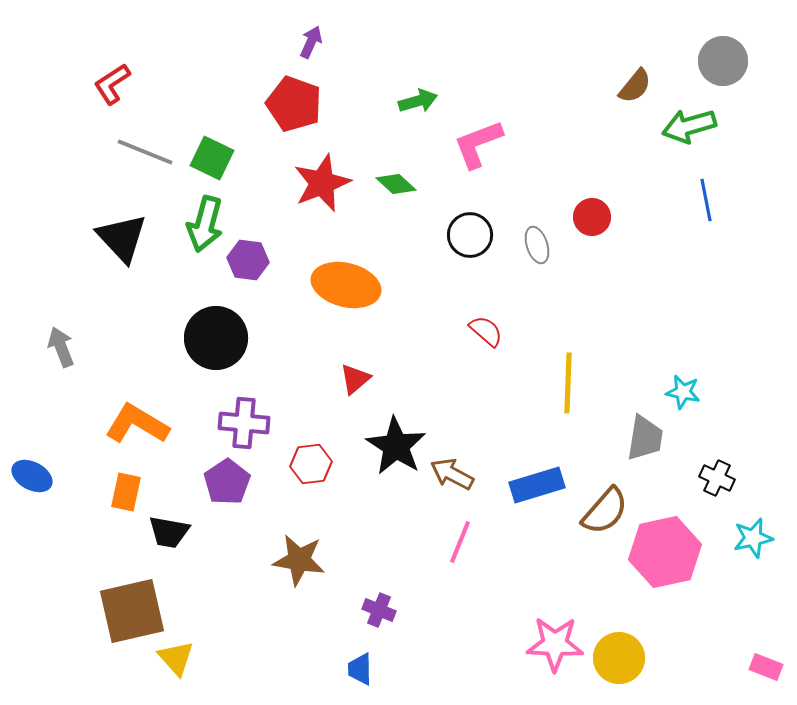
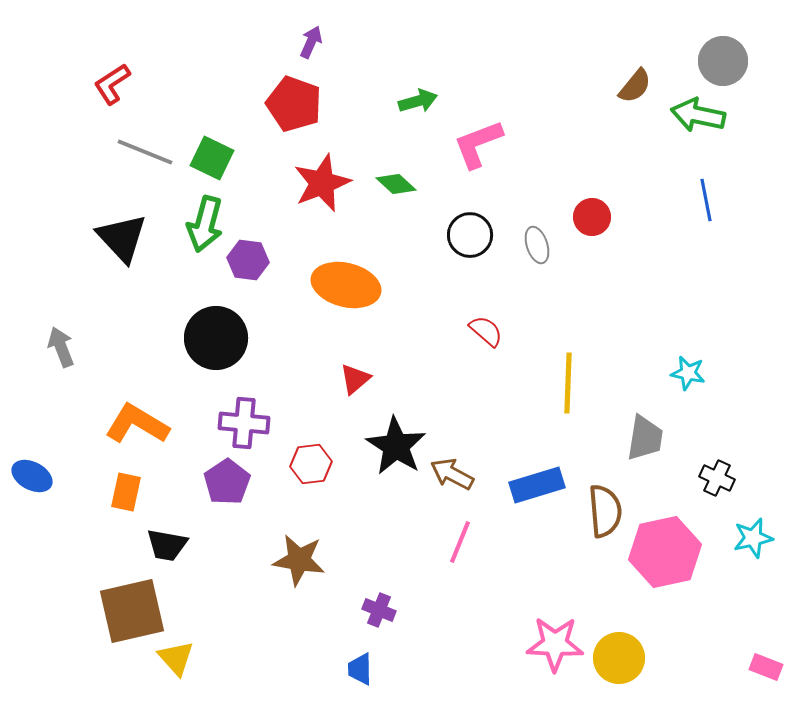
green arrow at (689, 126): moved 9 px right, 11 px up; rotated 28 degrees clockwise
cyan star at (683, 392): moved 5 px right, 19 px up
brown semicircle at (605, 511): rotated 46 degrees counterclockwise
black trapezoid at (169, 532): moved 2 px left, 13 px down
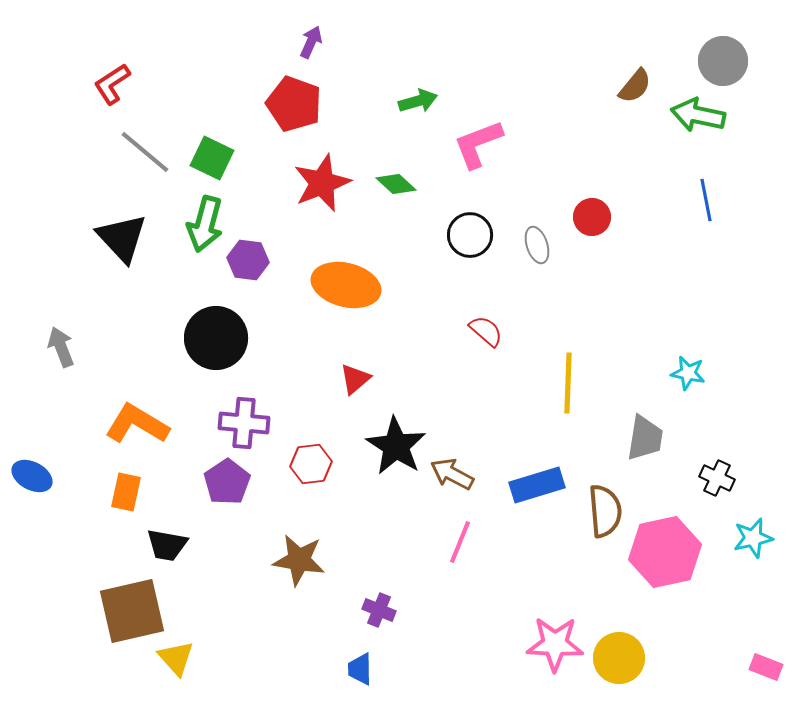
gray line at (145, 152): rotated 18 degrees clockwise
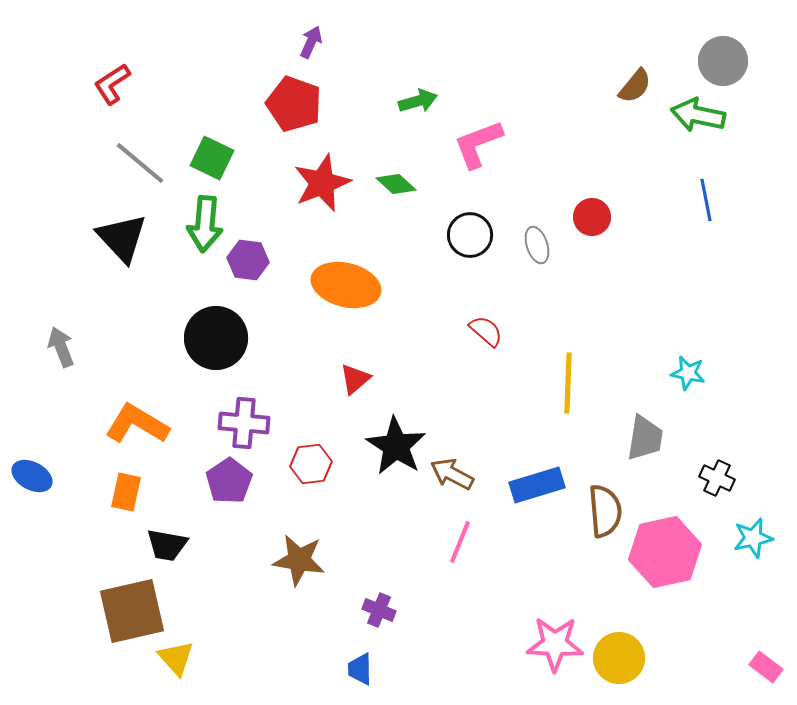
gray line at (145, 152): moved 5 px left, 11 px down
green arrow at (205, 224): rotated 10 degrees counterclockwise
purple pentagon at (227, 482): moved 2 px right, 1 px up
pink rectangle at (766, 667): rotated 16 degrees clockwise
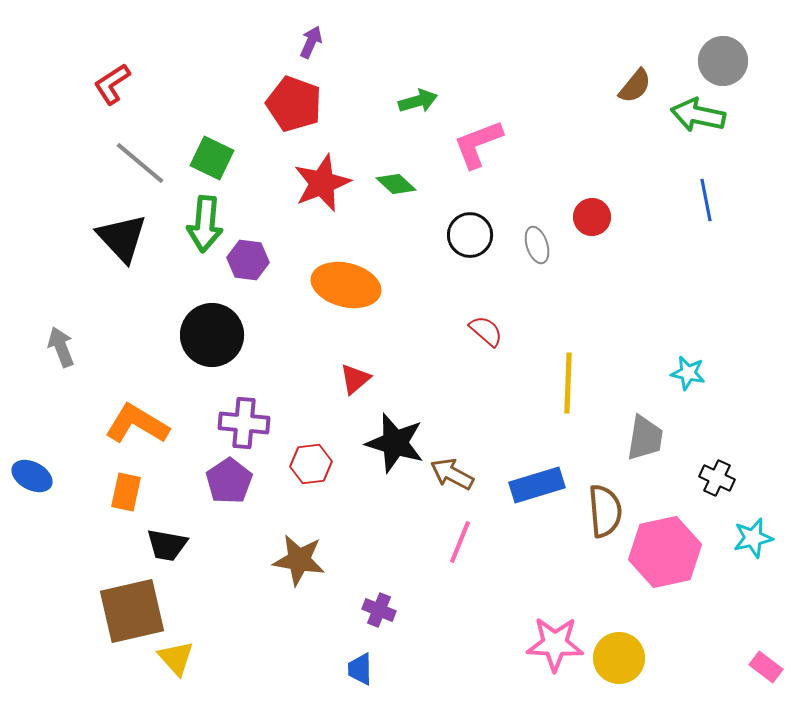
black circle at (216, 338): moved 4 px left, 3 px up
black star at (396, 446): moved 1 px left, 3 px up; rotated 16 degrees counterclockwise
